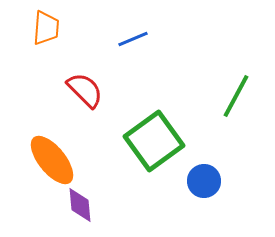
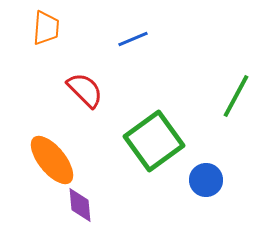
blue circle: moved 2 px right, 1 px up
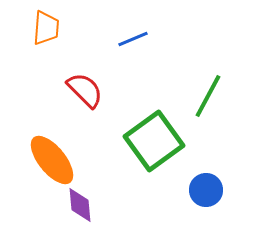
green line: moved 28 px left
blue circle: moved 10 px down
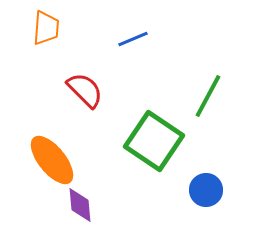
green square: rotated 20 degrees counterclockwise
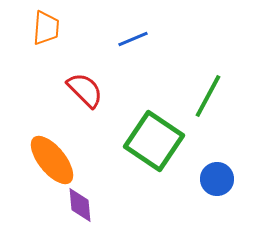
blue circle: moved 11 px right, 11 px up
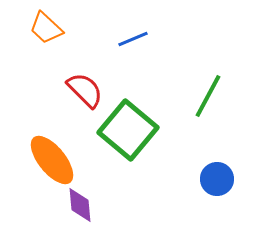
orange trapezoid: rotated 129 degrees clockwise
green square: moved 26 px left, 11 px up; rotated 6 degrees clockwise
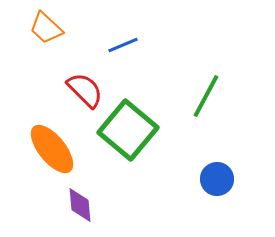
blue line: moved 10 px left, 6 px down
green line: moved 2 px left
orange ellipse: moved 11 px up
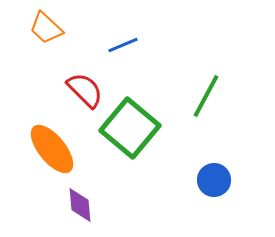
green square: moved 2 px right, 2 px up
blue circle: moved 3 px left, 1 px down
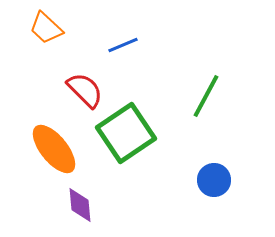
green square: moved 4 px left, 5 px down; rotated 16 degrees clockwise
orange ellipse: moved 2 px right
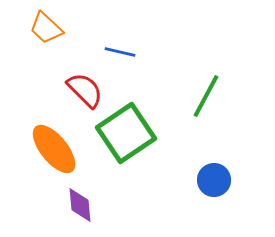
blue line: moved 3 px left, 7 px down; rotated 36 degrees clockwise
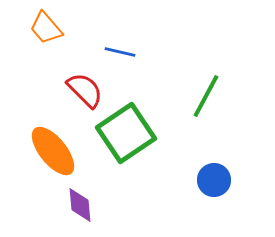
orange trapezoid: rotated 6 degrees clockwise
orange ellipse: moved 1 px left, 2 px down
